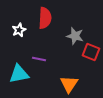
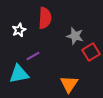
red square: rotated 36 degrees clockwise
purple line: moved 6 px left, 3 px up; rotated 40 degrees counterclockwise
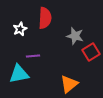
white star: moved 1 px right, 1 px up
purple line: rotated 24 degrees clockwise
orange triangle: rotated 18 degrees clockwise
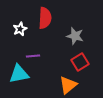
red square: moved 11 px left, 10 px down
orange triangle: moved 1 px left, 1 px down
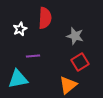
cyan triangle: moved 1 px left, 5 px down
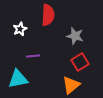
red semicircle: moved 3 px right, 3 px up
orange triangle: moved 3 px right
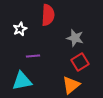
gray star: moved 2 px down
cyan triangle: moved 4 px right, 2 px down
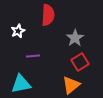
white star: moved 2 px left, 2 px down
gray star: rotated 24 degrees clockwise
cyan triangle: moved 1 px left, 3 px down
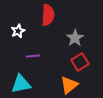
orange triangle: moved 2 px left
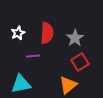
red semicircle: moved 1 px left, 18 px down
white star: moved 2 px down
orange triangle: moved 1 px left
